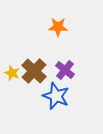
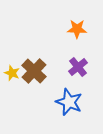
orange star: moved 19 px right, 2 px down
purple cross: moved 13 px right, 3 px up; rotated 12 degrees clockwise
blue star: moved 13 px right, 6 px down
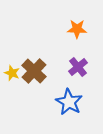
blue star: rotated 8 degrees clockwise
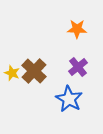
blue star: moved 3 px up
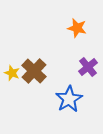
orange star: moved 1 px up; rotated 12 degrees clockwise
purple cross: moved 10 px right
blue star: rotated 12 degrees clockwise
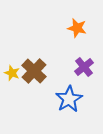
purple cross: moved 4 px left
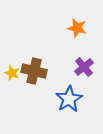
brown cross: rotated 30 degrees counterclockwise
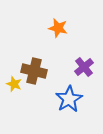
orange star: moved 19 px left
yellow star: moved 2 px right, 11 px down
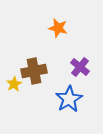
purple cross: moved 4 px left; rotated 12 degrees counterclockwise
brown cross: rotated 25 degrees counterclockwise
yellow star: rotated 21 degrees clockwise
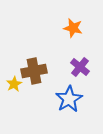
orange star: moved 15 px right
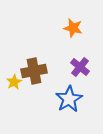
yellow star: moved 2 px up
